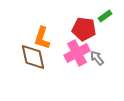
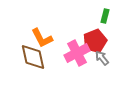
green rectangle: rotated 40 degrees counterclockwise
red pentagon: moved 11 px right, 12 px down; rotated 30 degrees counterclockwise
orange L-shape: rotated 45 degrees counterclockwise
gray arrow: moved 5 px right
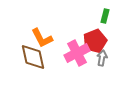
gray arrow: rotated 49 degrees clockwise
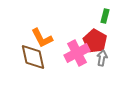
red pentagon: rotated 20 degrees counterclockwise
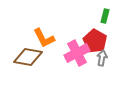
orange L-shape: moved 2 px right
brown diamond: moved 5 px left; rotated 68 degrees counterclockwise
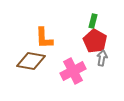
green rectangle: moved 12 px left, 5 px down
orange L-shape: rotated 25 degrees clockwise
pink cross: moved 4 px left, 18 px down
brown diamond: moved 3 px right, 4 px down
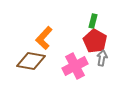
orange L-shape: rotated 45 degrees clockwise
pink cross: moved 2 px right, 5 px up
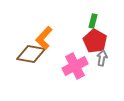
brown diamond: moved 7 px up
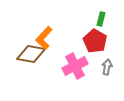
green rectangle: moved 8 px right, 2 px up
gray arrow: moved 5 px right, 9 px down
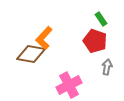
green rectangle: rotated 48 degrees counterclockwise
red pentagon: rotated 10 degrees counterclockwise
pink cross: moved 6 px left, 19 px down
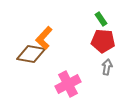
red pentagon: moved 8 px right; rotated 15 degrees counterclockwise
pink cross: moved 1 px left, 1 px up
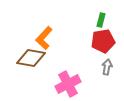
green rectangle: moved 1 px down; rotated 48 degrees clockwise
red pentagon: rotated 15 degrees counterclockwise
brown diamond: moved 4 px down
